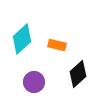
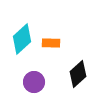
orange rectangle: moved 6 px left, 2 px up; rotated 12 degrees counterclockwise
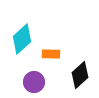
orange rectangle: moved 11 px down
black diamond: moved 2 px right, 1 px down
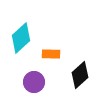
cyan diamond: moved 1 px left, 1 px up
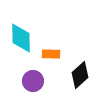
cyan diamond: rotated 48 degrees counterclockwise
purple circle: moved 1 px left, 1 px up
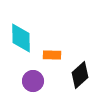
orange rectangle: moved 1 px right, 1 px down
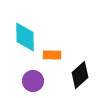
cyan diamond: moved 4 px right, 1 px up
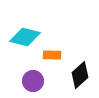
cyan diamond: rotated 76 degrees counterclockwise
